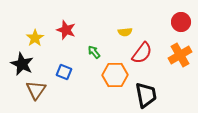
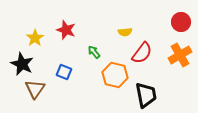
orange hexagon: rotated 15 degrees clockwise
brown triangle: moved 1 px left, 1 px up
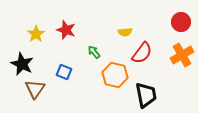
yellow star: moved 1 px right, 4 px up
orange cross: moved 2 px right
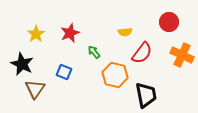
red circle: moved 12 px left
red star: moved 4 px right, 3 px down; rotated 30 degrees clockwise
orange cross: rotated 35 degrees counterclockwise
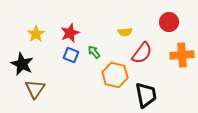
orange cross: rotated 30 degrees counterclockwise
blue square: moved 7 px right, 17 px up
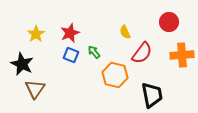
yellow semicircle: rotated 72 degrees clockwise
black trapezoid: moved 6 px right
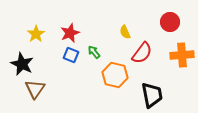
red circle: moved 1 px right
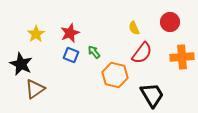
yellow semicircle: moved 9 px right, 4 px up
orange cross: moved 2 px down
black star: moved 1 px left
brown triangle: rotated 20 degrees clockwise
black trapezoid: rotated 20 degrees counterclockwise
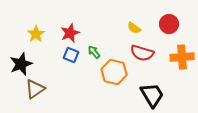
red circle: moved 1 px left, 2 px down
yellow semicircle: rotated 32 degrees counterclockwise
red semicircle: rotated 70 degrees clockwise
black star: rotated 25 degrees clockwise
orange hexagon: moved 1 px left, 3 px up
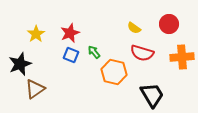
black star: moved 1 px left
